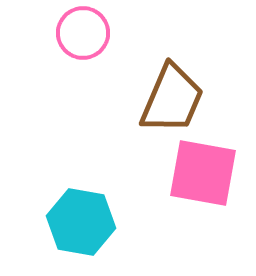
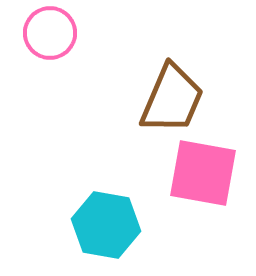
pink circle: moved 33 px left
cyan hexagon: moved 25 px right, 3 px down
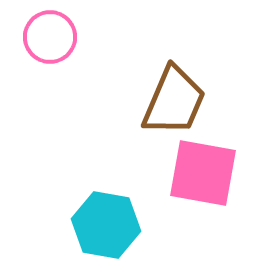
pink circle: moved 4 px down
brown trapezoid: moved 2 px right, 2 px down
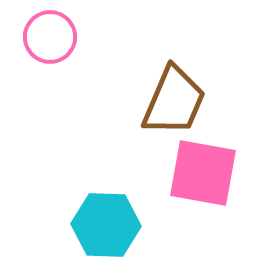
cyan hexagon: rotated 8 degrees counterclockwise
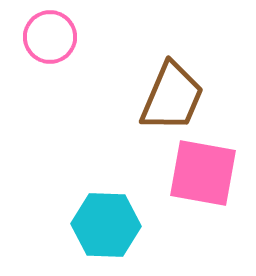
brown trapezoid: moved 2 px left, 4 px up
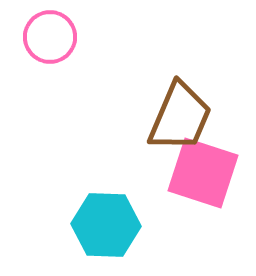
brown trapezoid: moved 8 px right, 20 px down
pink square: rotated 8 degrees clockwise
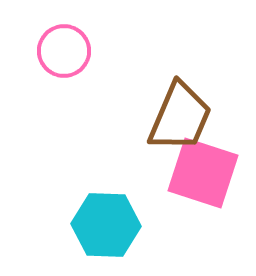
pink circle: moved 14 px right, 14 px down
